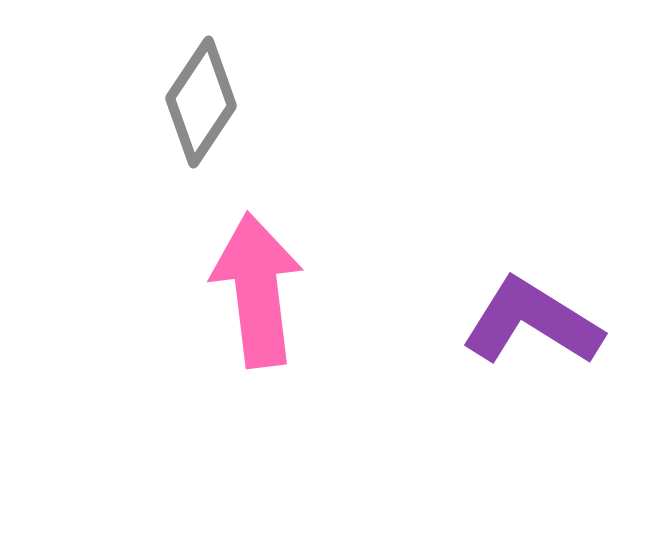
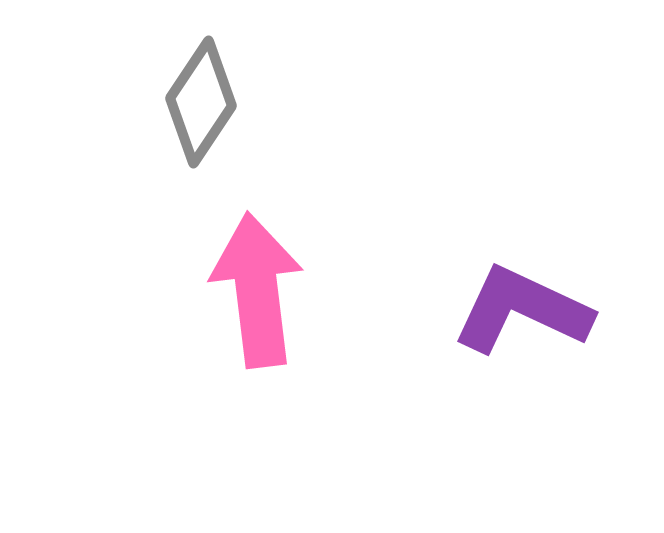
purple L-shape: moved 10 px left, 12 px up; rotated 7 degrees counterclockwise
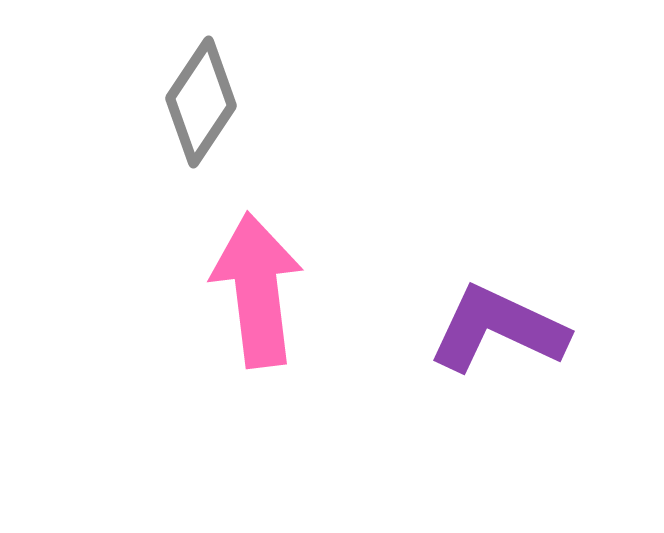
purple L-shape: moved 24 px left, 19 px down
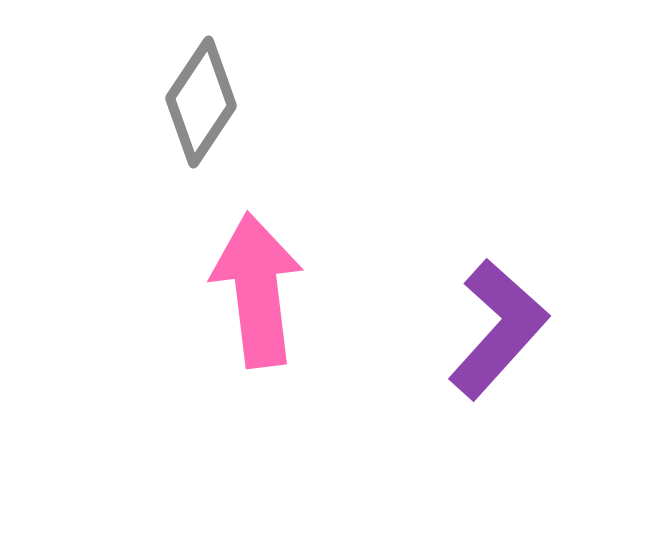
purple L-shape: rotated 107 degrees clockwise
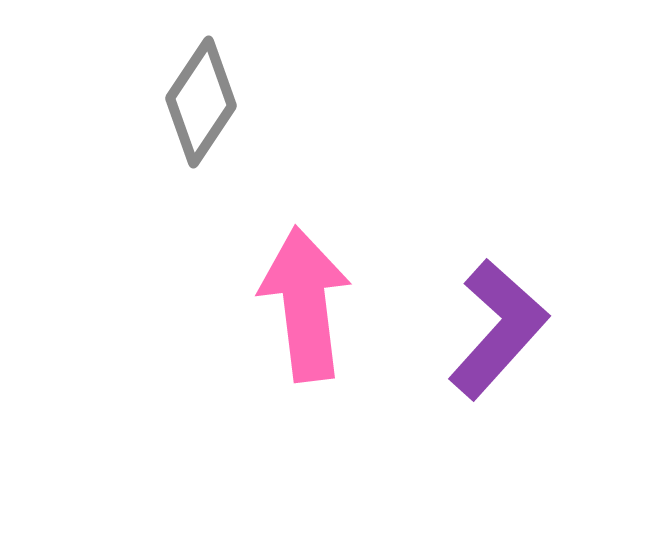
pink arrow: moved 48 px right, 14 px down
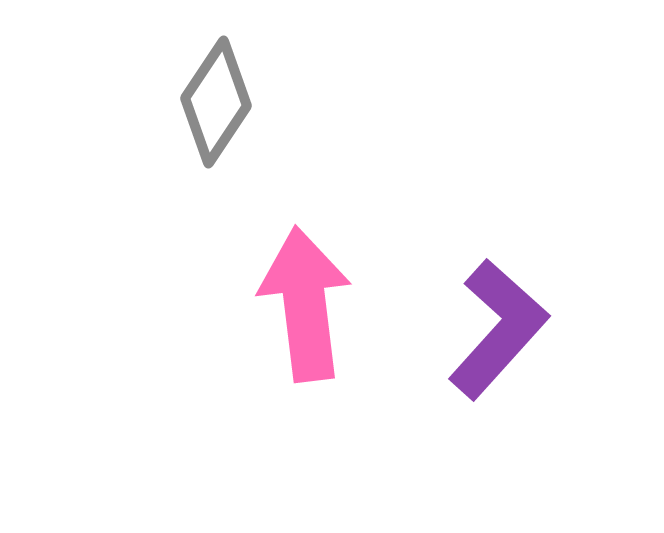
gray diamond: moved 15 px right
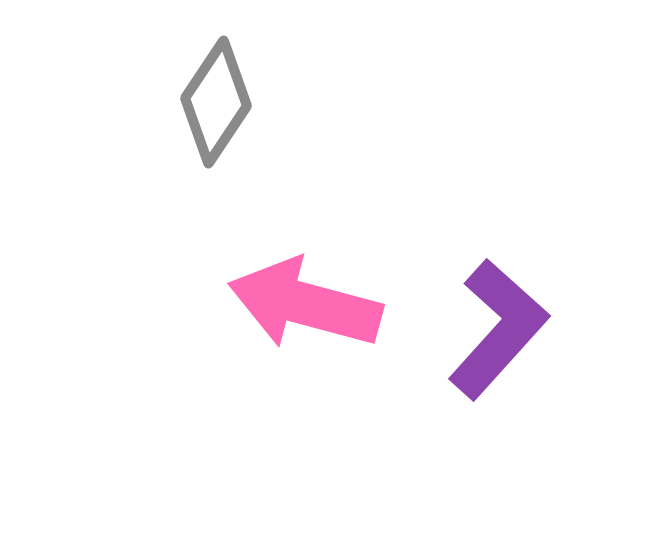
pink arrow: rotated 68 degrees counterclockwise
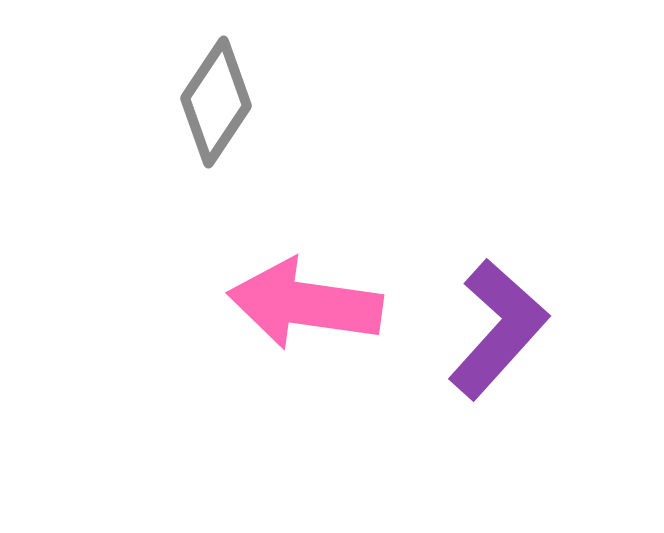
pink arrow: rotated 7 degrees counterclockwise
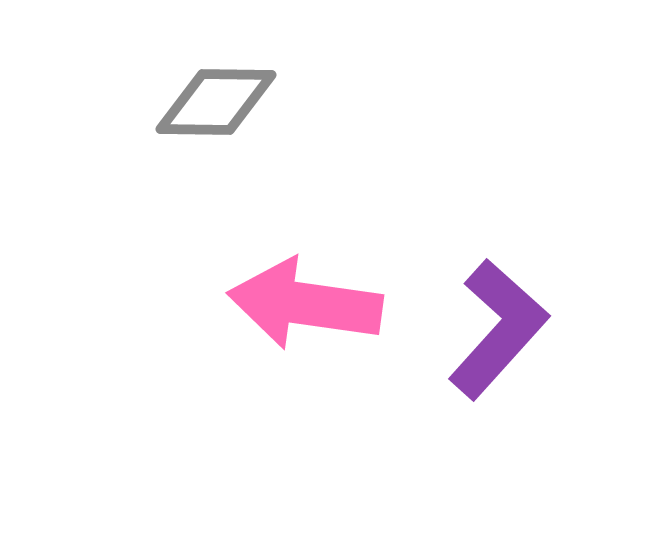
gray diamond: rotated 57 degrees clockwise
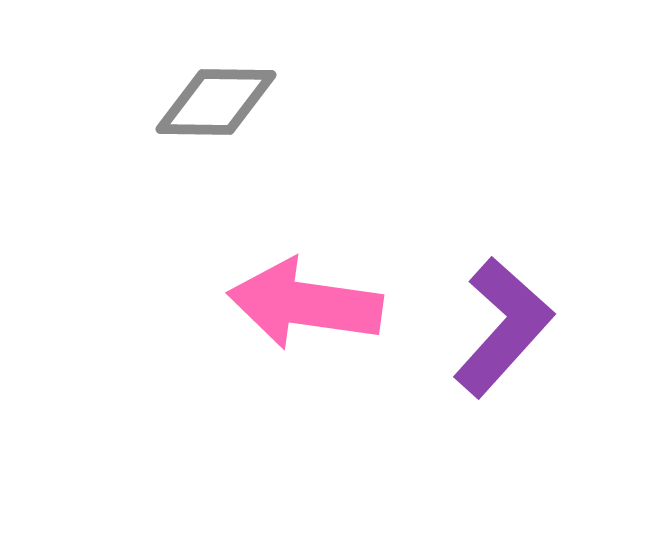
purple L-shape: moved 5 px right, 2 px up
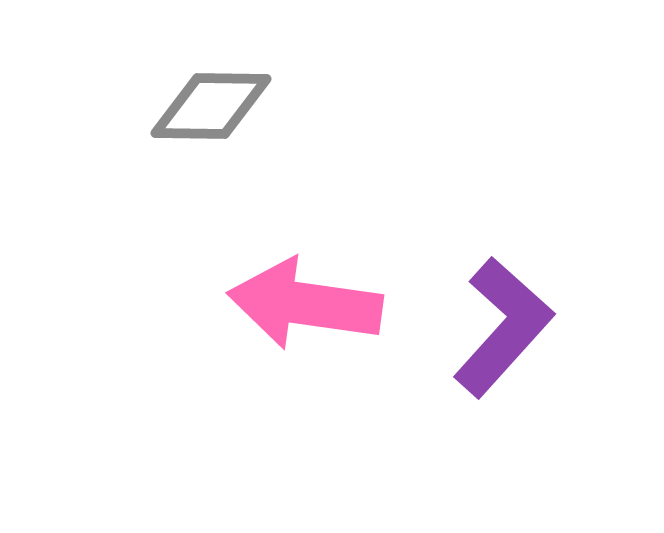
gray diamond: moved 5 px left, 4 px down
